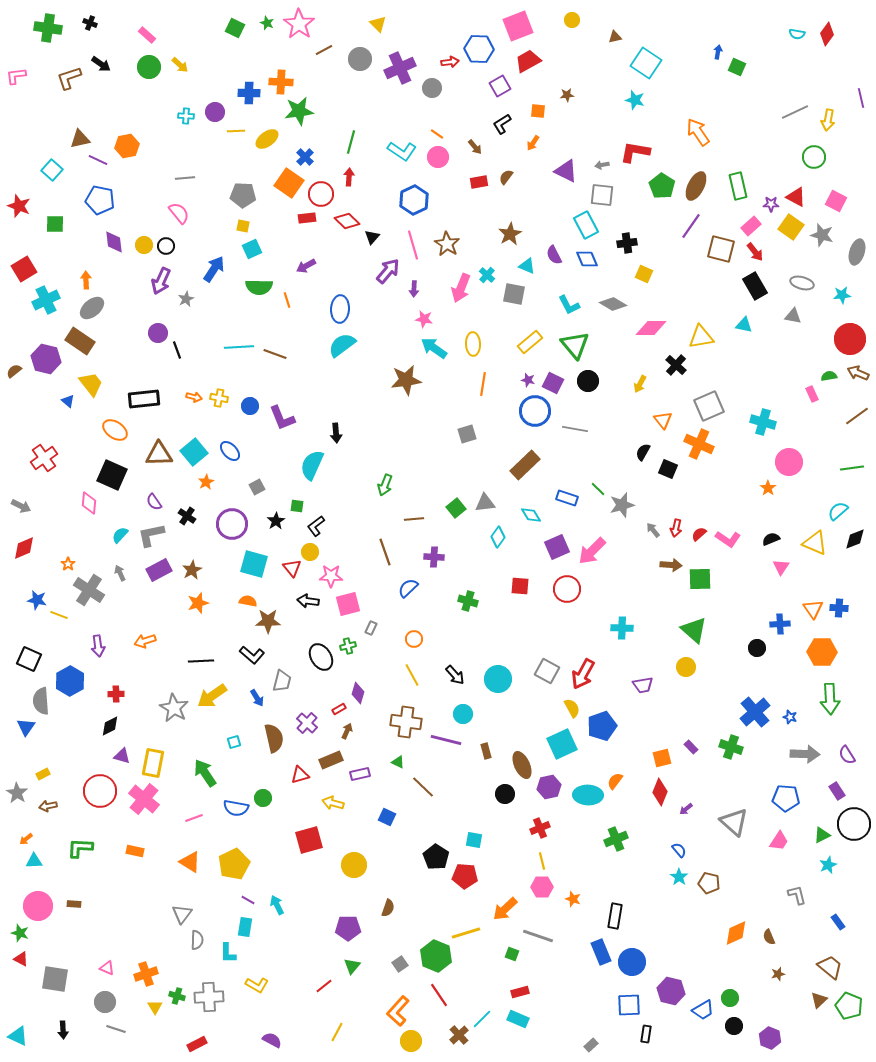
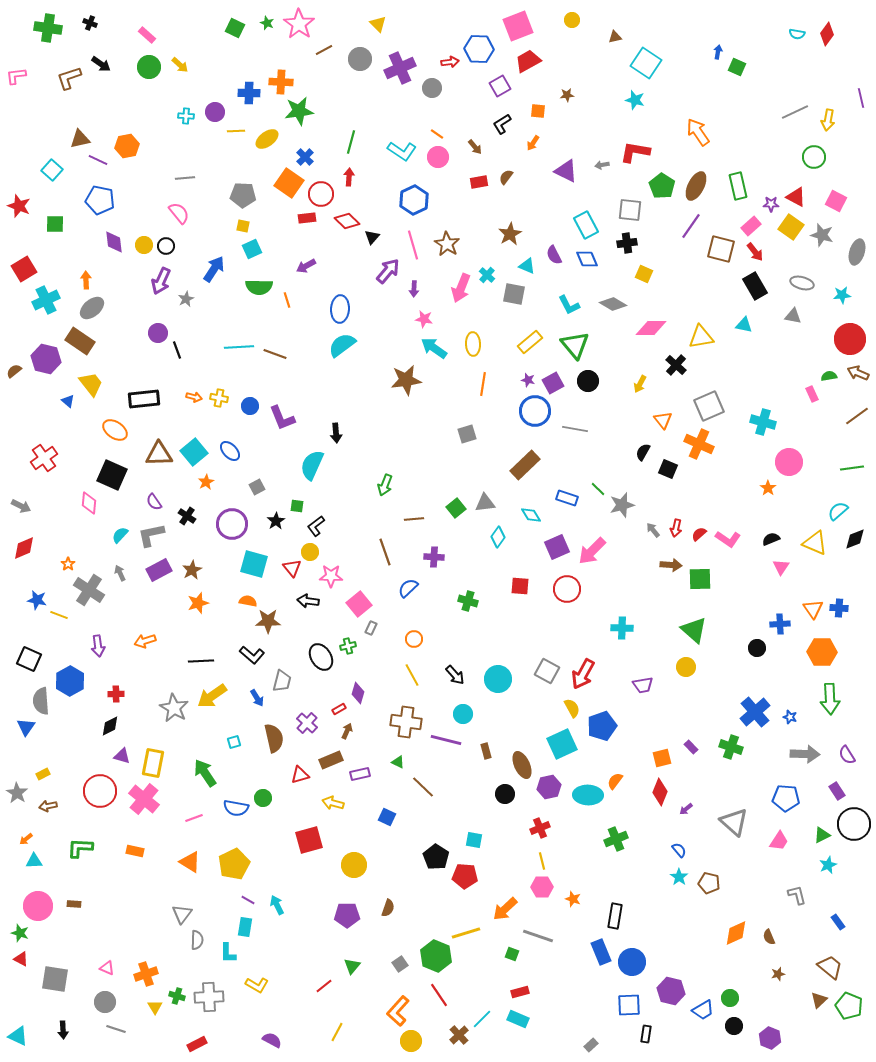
gray square at (602, 195): moved 28 px right, 15 px down
purple square at (553, 383): rotated 35 degrees clockwise
pink square at (348, 604): moved 11 px right; rotated 25 degrees counterclockwise
purple pentagon at (348, 928): moved 1 px left, 13 px up
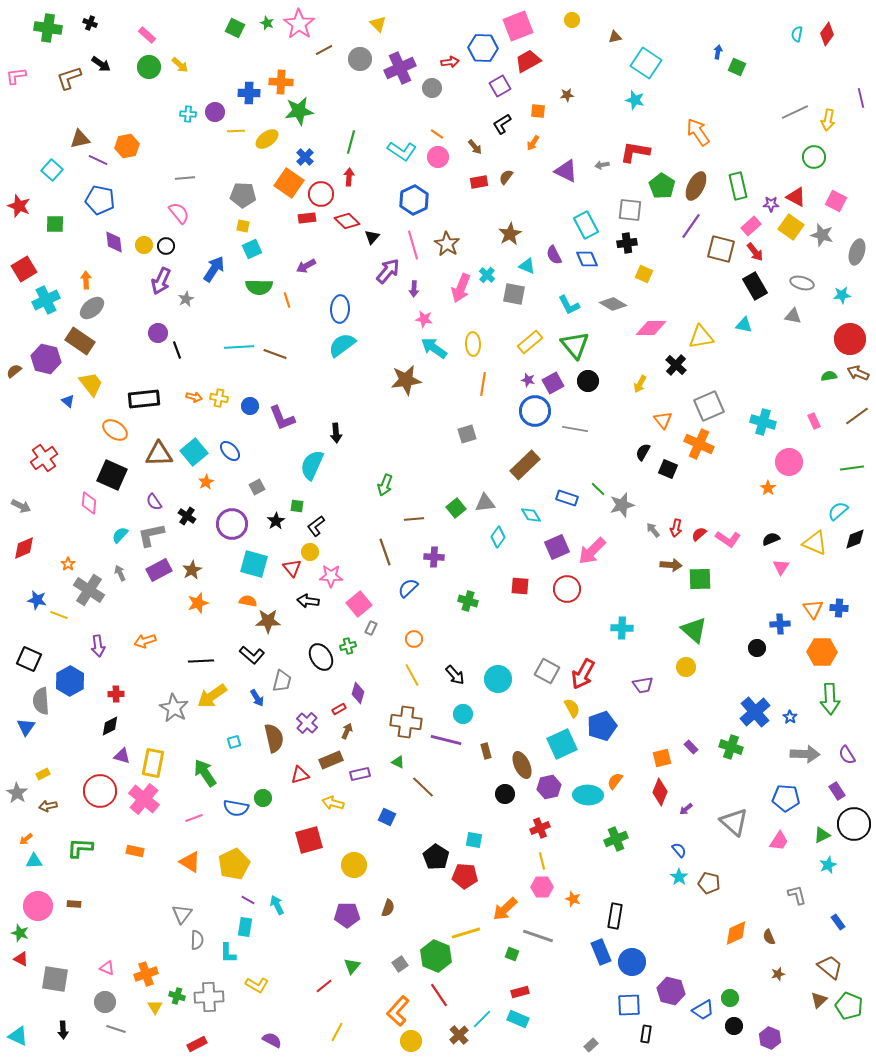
cyan semicircle at (797, 34): rotated 91 degrees clockwise
blue hexagon at (479, 49): moved 4 px right, 1 px up
cyan cross at (186, 116): moved 2 px right, 2 px up
pink rectangle at (812, 394): moved 2 px right, 27 px down
blue star at (790, 717): rotated 16 degrees clockwise
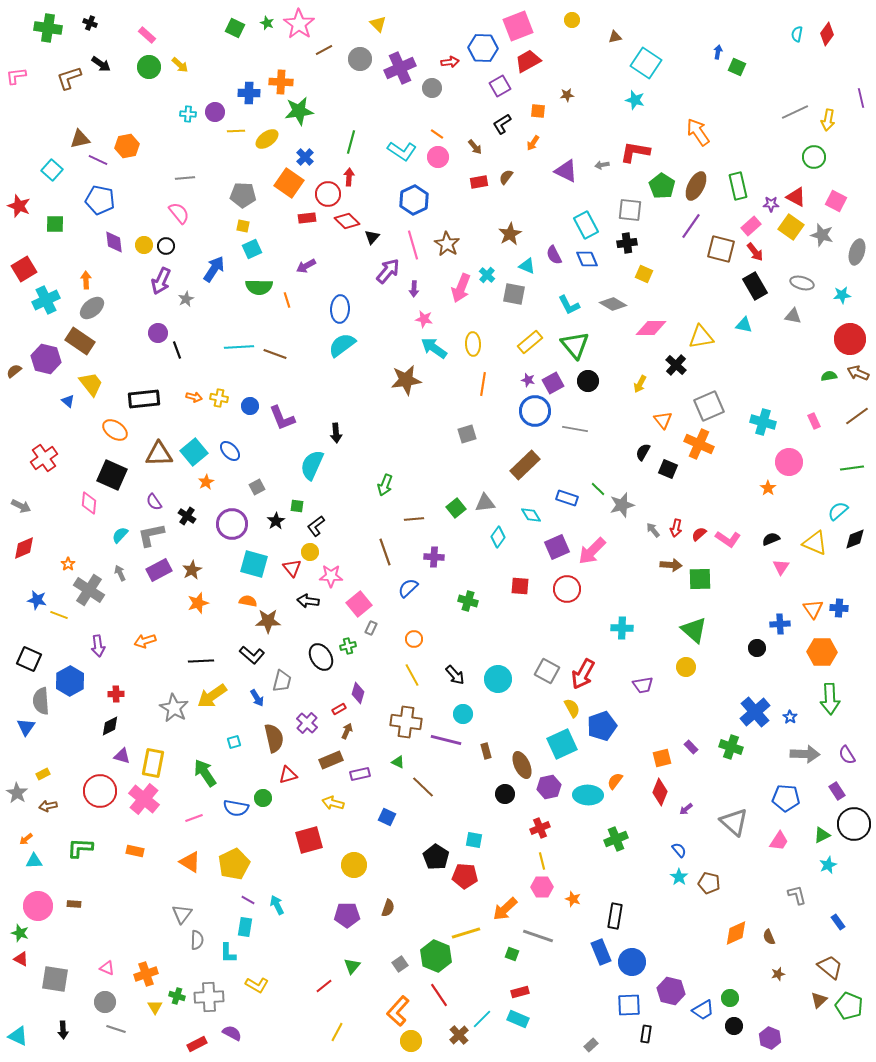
red circle at (321, 194): moved 7 px right
red triangle at (300, 775): moved 12 px left
purple semicircle at (272, 1040): moved 40 px left, 7 px up
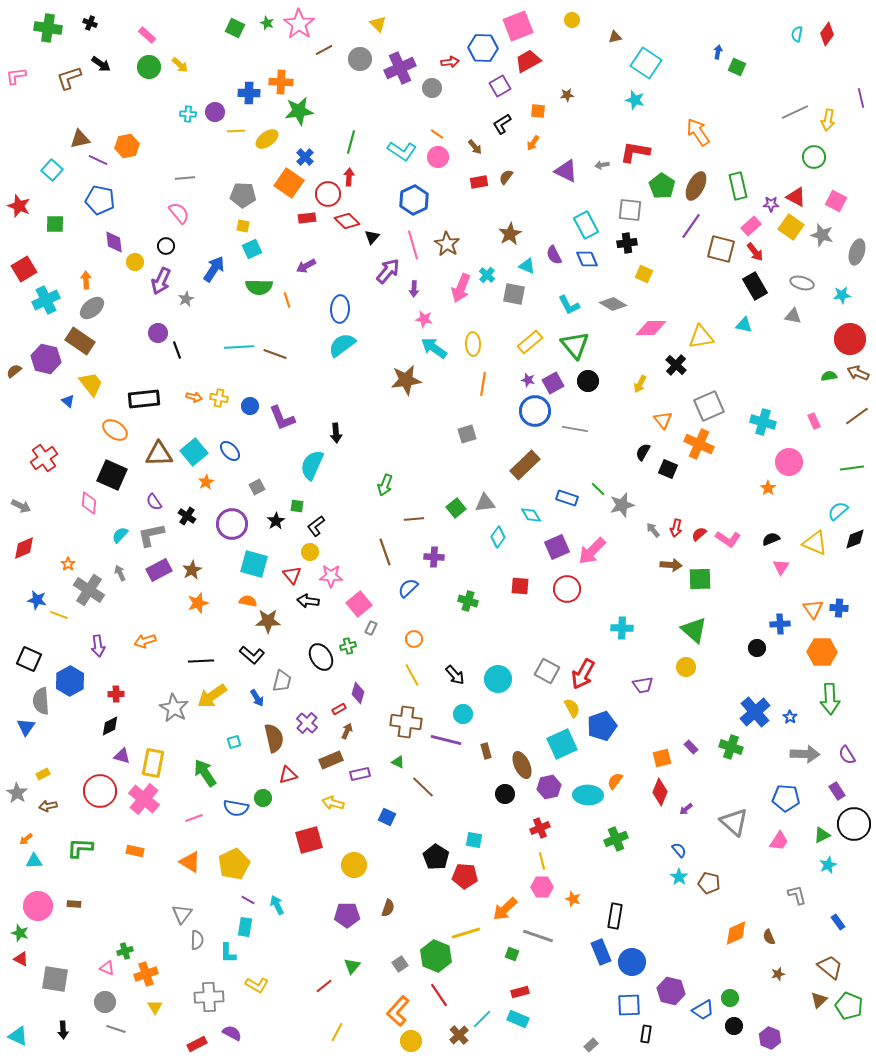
yellow circle at (144, 245): moved 9 px left, 17 px down
red triangle at (292, 568): moved 7 px down
green cross at (177, 996): moved 52 px left, 45 px up; rotated 35 degrees counterclockwise
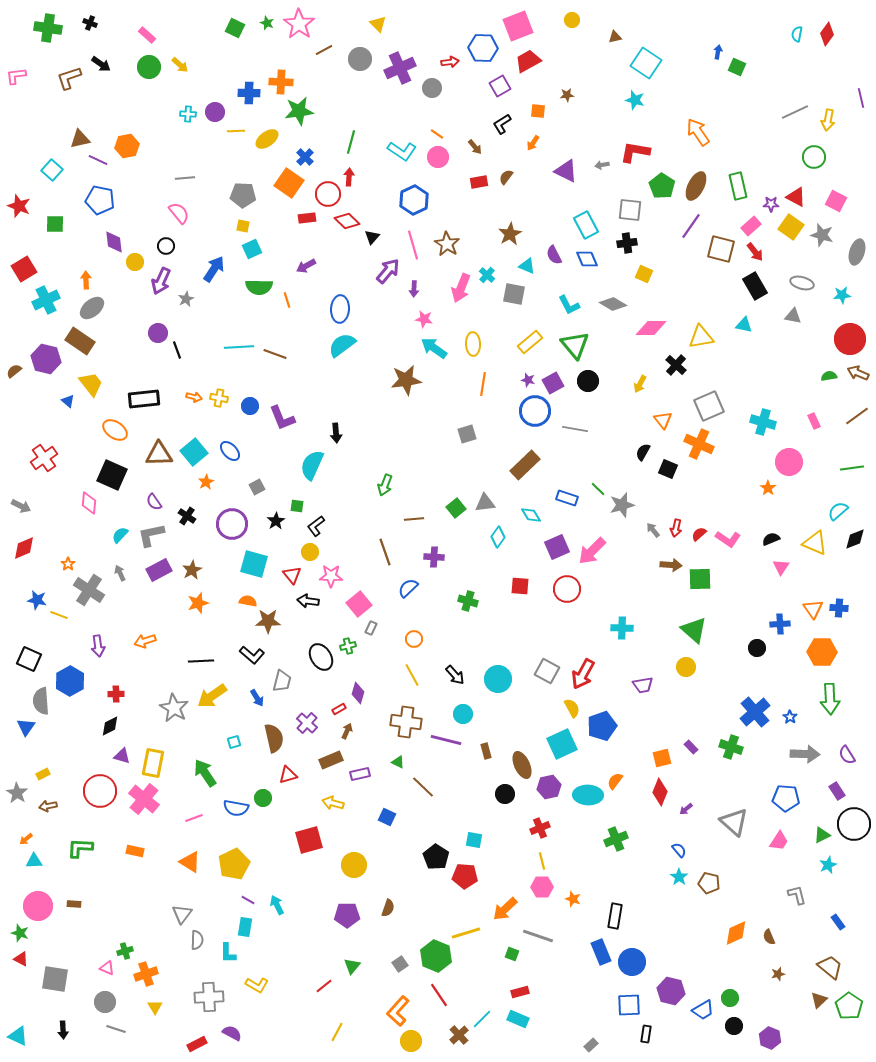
green pentagon at (849, 1006): rotated 12 degrees clockwise
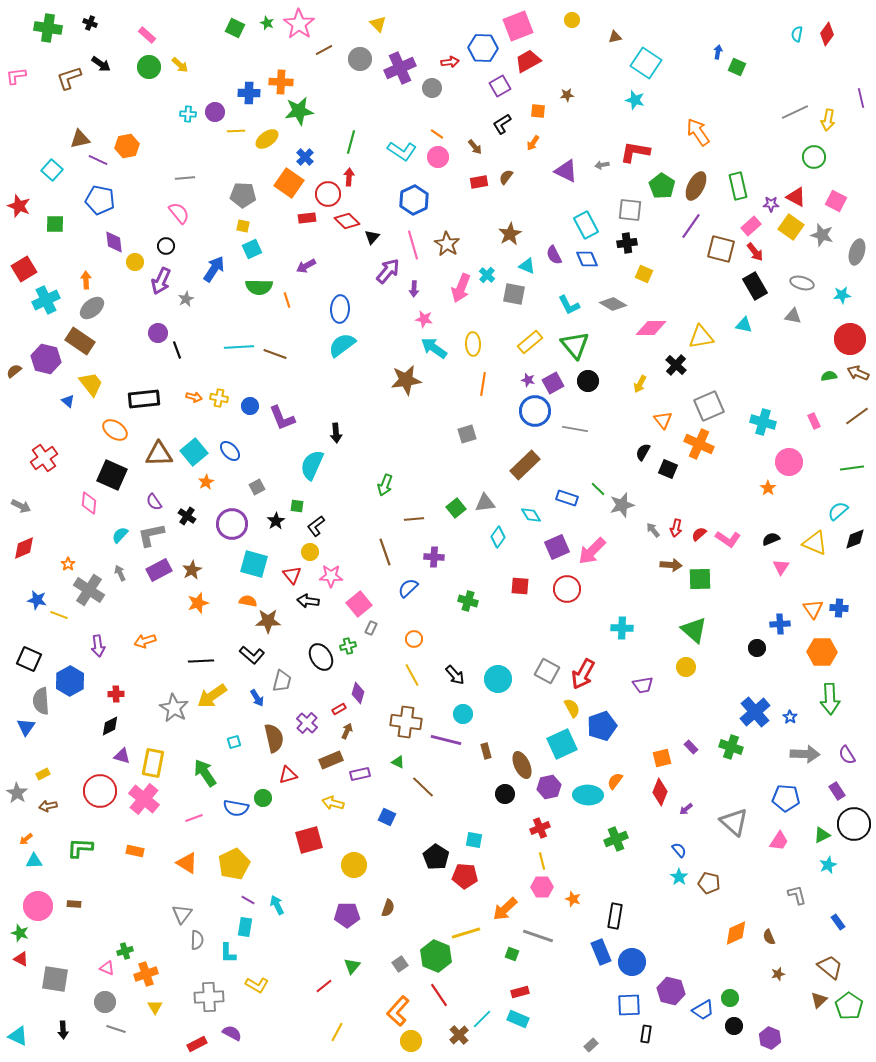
orange triangle at (190, 862): moved 3 px left, 1 px down
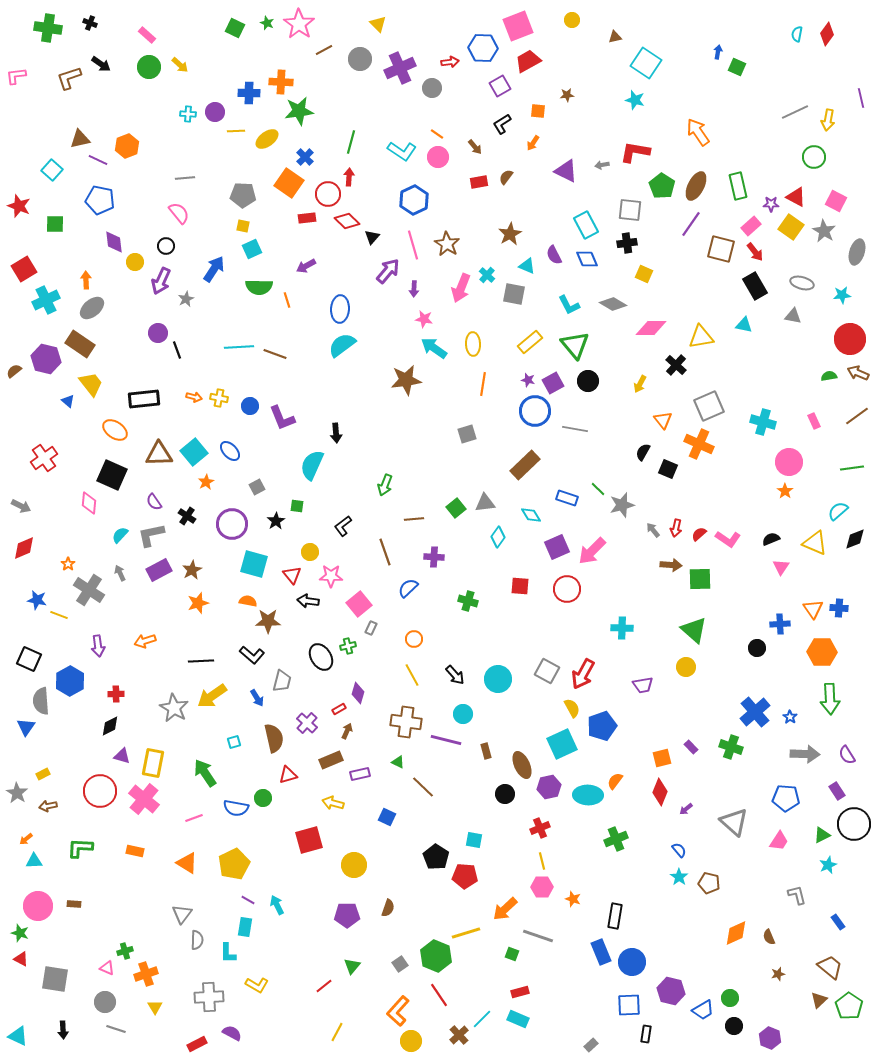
orange hexagon at (127, 146): rotated 10 degrees counterclockwise
purple line at (691, 226): moved 2 px up
gray star at (822, 235): moved 2 px right, 4 px up; rotated 15 degrees clockwise
brown rectangle at (80, 341): moved 3 px down
orange star at (768, 488): moved 17 px right, 3 px down
black L-shape at (316, 526): moved 27 px right
